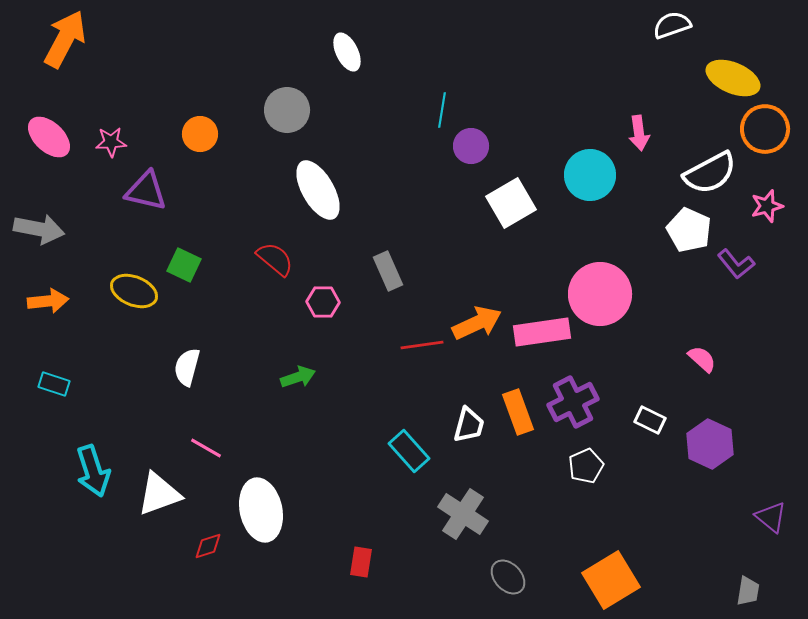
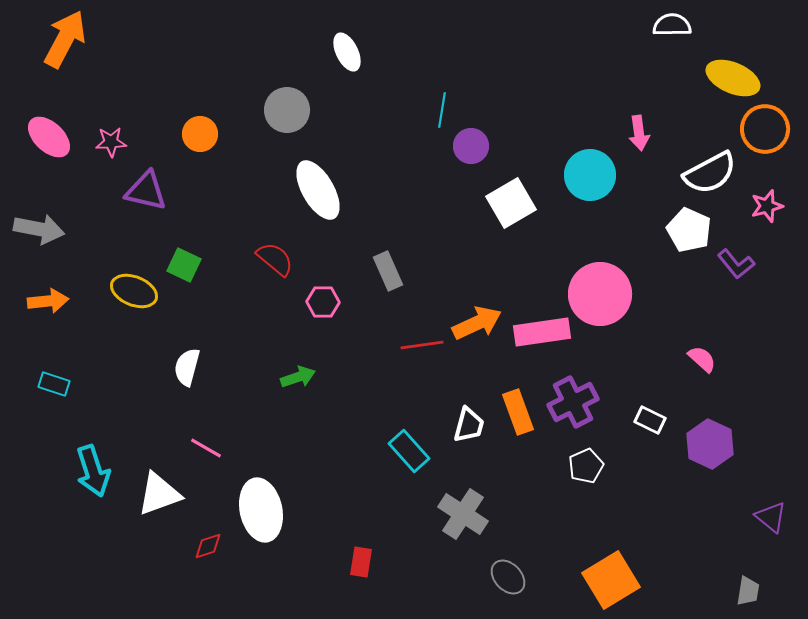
white semicircle at (672, 25): rotated 18 degrees clockwise
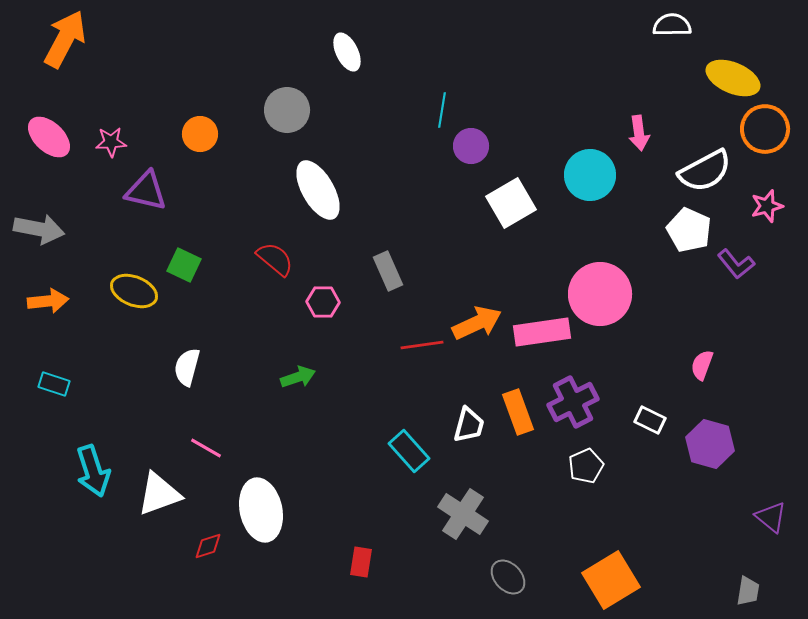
white semicircle at (710, 173): moved 5 px left, 2 px up
pink semicircle at (702, 359): moved 6 px down; rotated 112 degrees counterclockwise
purple hexagon at (710, 444): rotated 9 degrees counterclockwise
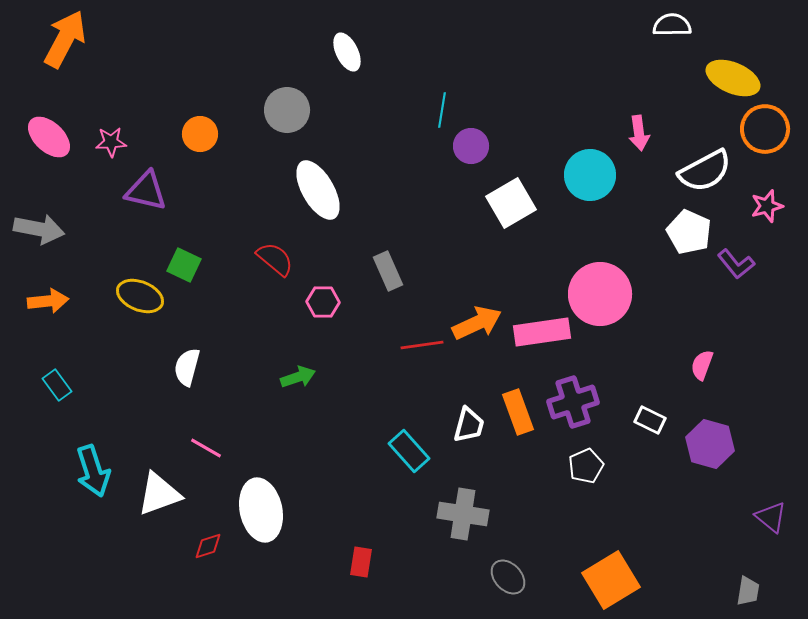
white pentagon at (689, 230): moved 2 px down
yellow ellipse at (134, 291): moved 6 px right, 5 px down
cyan rectangle at (54, 384): moved 3 px right, 1 px down; rotated 36 degrees clockwise
purple cross at (573, 402): rotated 9 degrees clockwise
gray cross at (463, 514): rotated 24 degrees counterclockwise
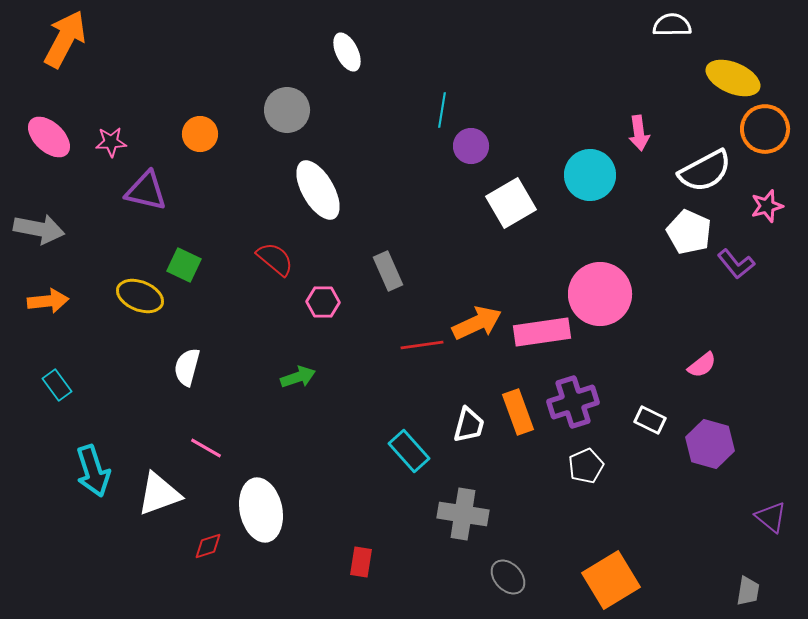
pink semicircle at (702, 365): rotated 148 degrees counterclockwise
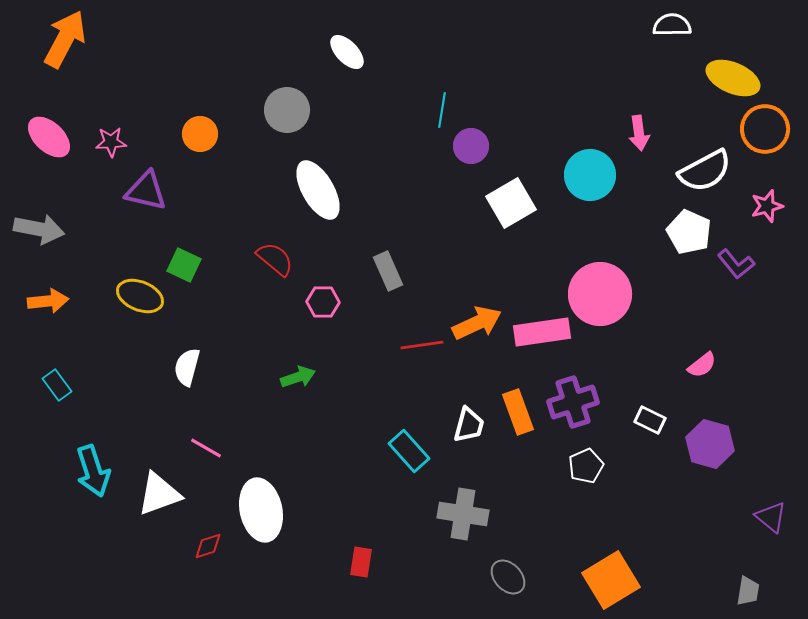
white ellipse at (347, 52): rotated 18 degrees counterclockwise
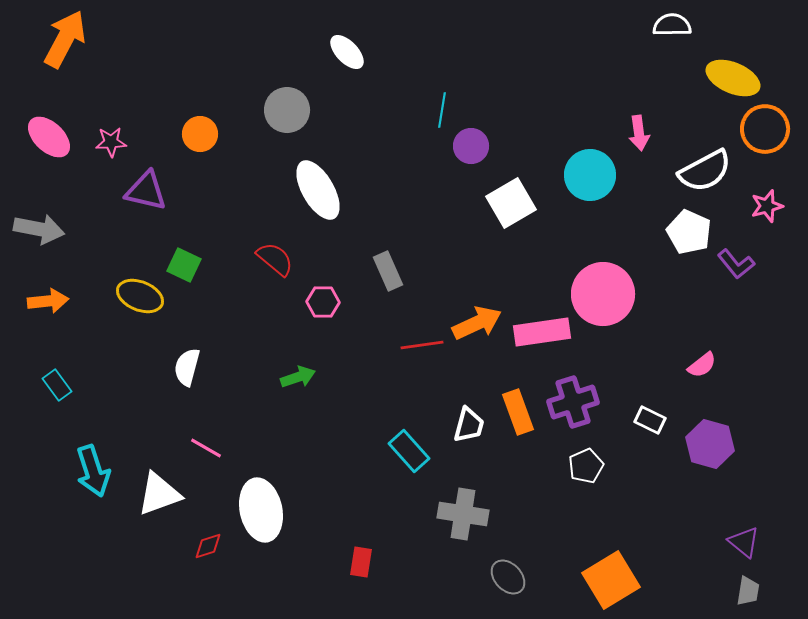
pink circle at (600, 294): moved 3 px right
purple triangle at (771, 517): moved 27 px left, 25 px down
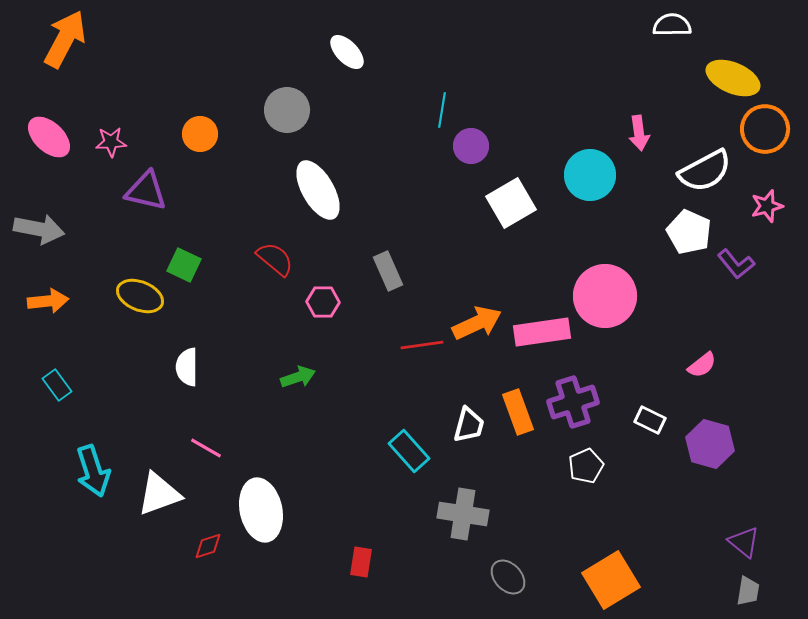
pink circle at (603, 294): moved 2 px right, 2 px down
white semicircle at (187, 367): rotated 15 degrees counterclockwise
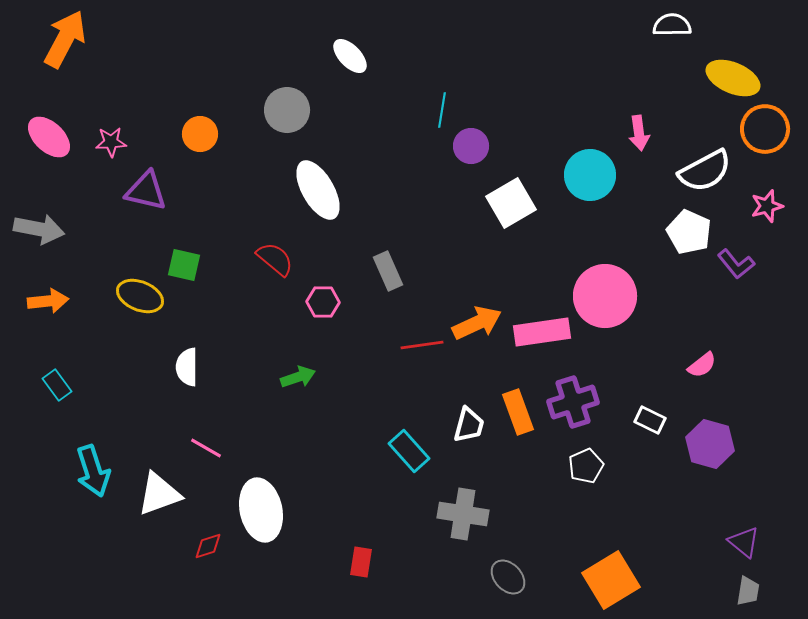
white ellipse at (347, 52): moved 3 px right, 4 px down
green square at (184, 265): rotated 12 degrees counterclockwise
